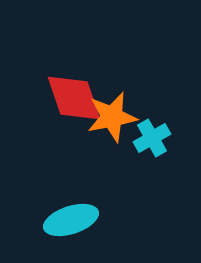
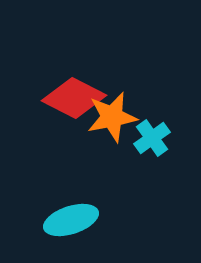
red diamond: rotated 44 degrees counterclockwise
cyan cross: rotated 6 degrees counterclockwise
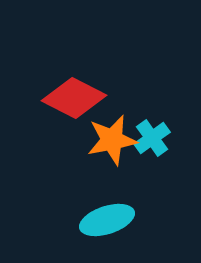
orange star: moved 23 px down
cyan ellipse: moved 36 px right
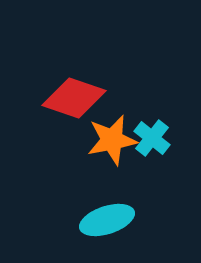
red diamond: rotated 8 degrees counterclockwise
cyan cross: rotated 15 degrees counterclockwise
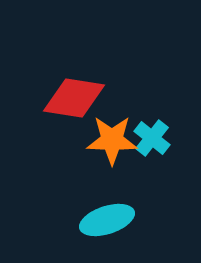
red diamond: rotated 10 degrees counterclockwise
orange star: rotated 12 degrees clockwise
